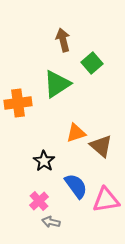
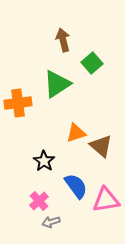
gray arrow: rotated 30 degrees counterclockwise
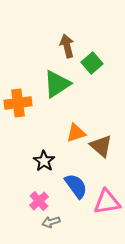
brown arrow: moved 4 px right, 6 px down
pink triangle: moved 1 px right, 2 px down
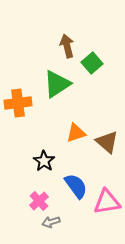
brown triangle: moved 6 px right, 4 px up
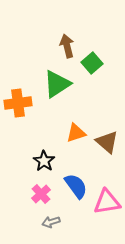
pink cross: moved 2 px right, 7 px up
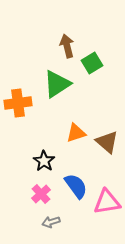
green square: rotated 10 degrees clockwise
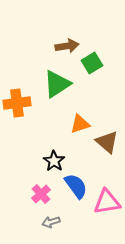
brown arrow: rotated 95 degrees clockwise
orange cross: moved 1 px left
orange triangle: moved 4 px right, 9 px up
black star: moved 10 px right
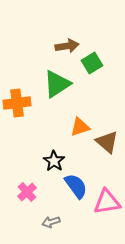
orange triangle: moved 3 px down
pink cross: moved 14 px left, 2 px up
